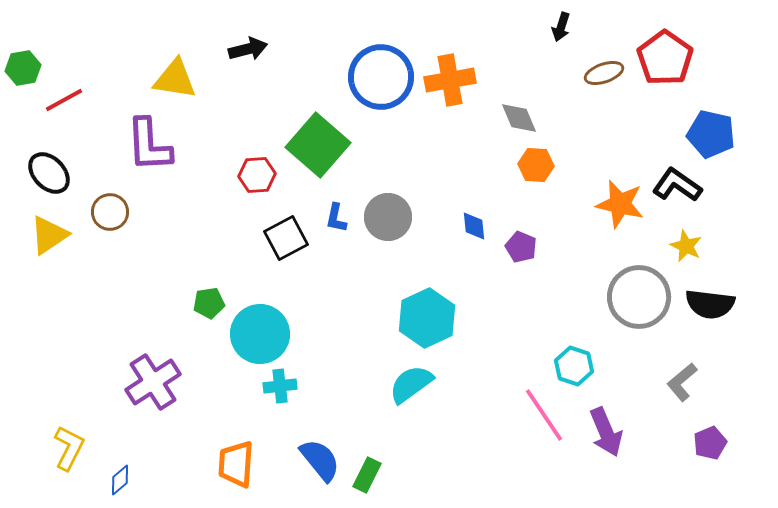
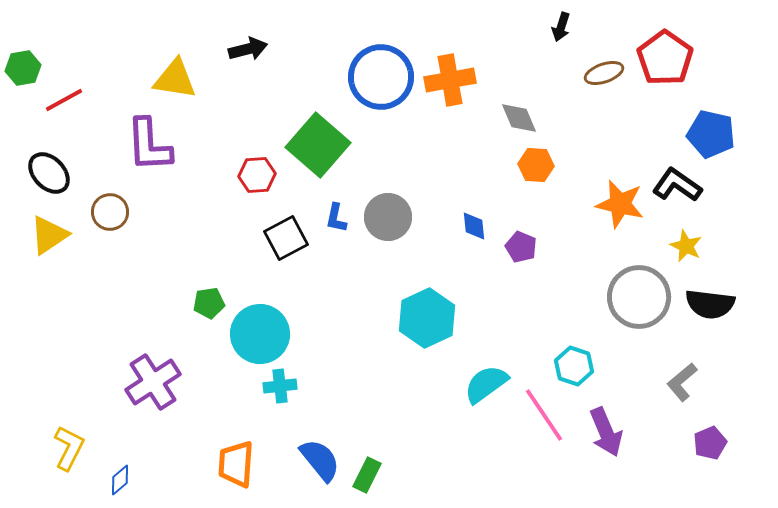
cyan semicircle at (411, 384): moved 75 px right
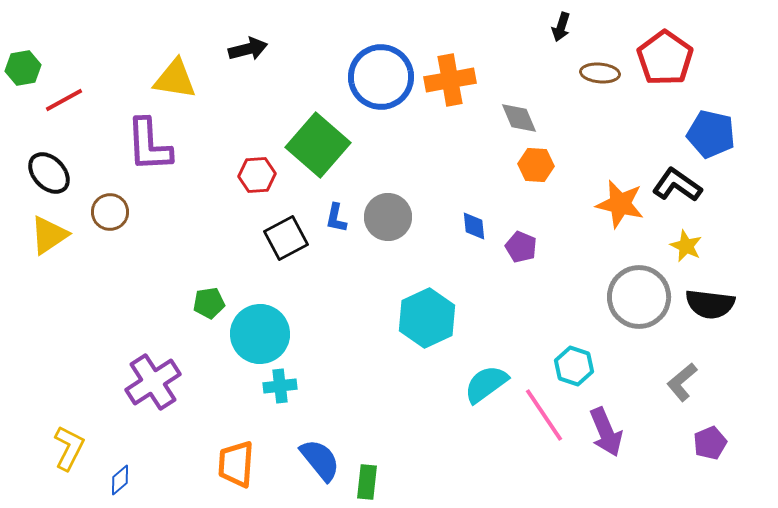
brown ellipse at (604, 73): moved 4 px left; rotated 24 degrees clockwise
green rectangle at (367, 475): moved 7 px down; rotated 20 degrees counterclockwise
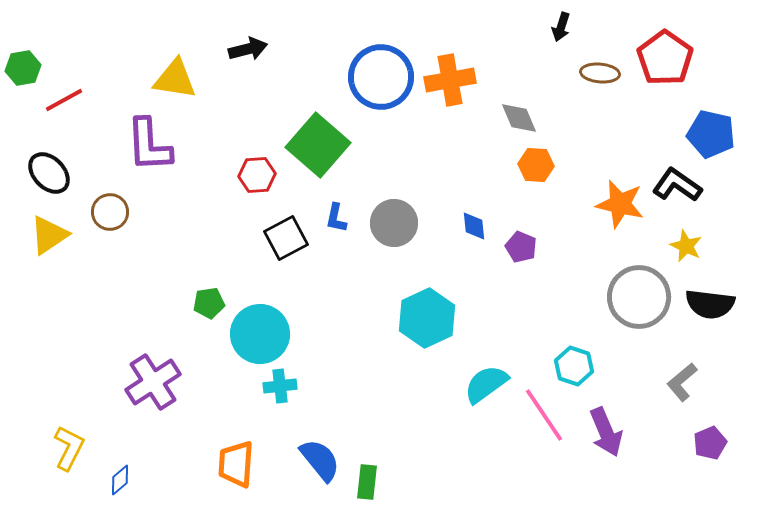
gray circle at (388, 217): moved 6 px right, 6 px down
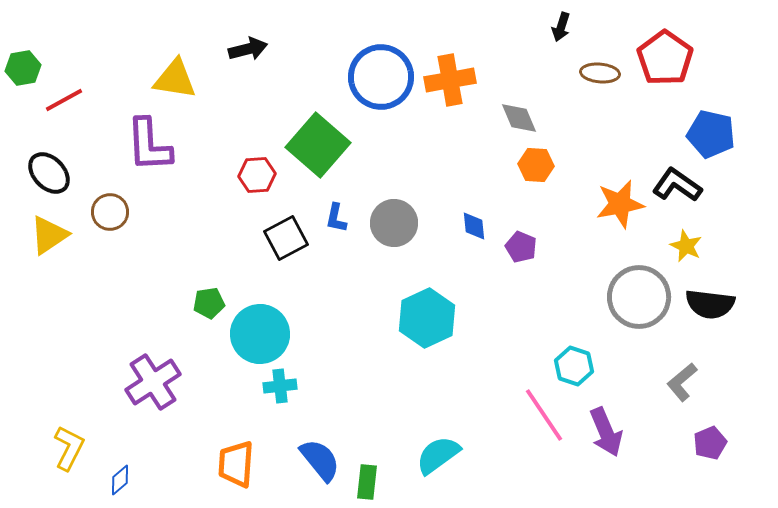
orange star at (620, 204): rotated 24 degrees counterclockwise
cyan semicircle at (486, 384): moved 48 px left, 71 px down
